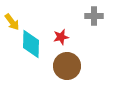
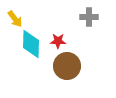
gray cross: moved 5 px left, 1 px down
yellow arrow: moved 3 px right, 3 px up
red star: moved 3 px left, 4 px down; rotated 14 degrees clockwise
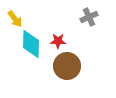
gray cross: rotated 24 degrees counterclockwise
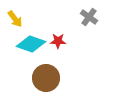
gray cross: rotated 30 degrees counterclockwise
cyan diamond: rotated 72 degrees counterclockwise
brown circle: moved 21 px left, 12 px down
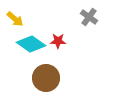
yellow arrow: rotated 12 degrees counterclockwise
cyan diamond: rotated 16 degrees clockwise
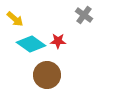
gray cross: moved 5 px left, 2 px up
brown circle: moved 1 px right, 3 px up
